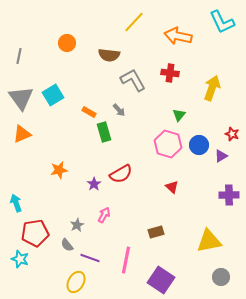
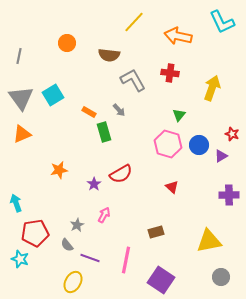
yellow ellipse: moved 3 px left
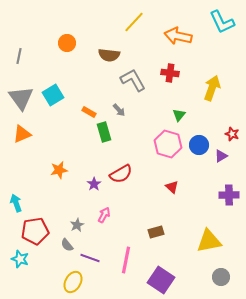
red pentagon: moved 2 px up
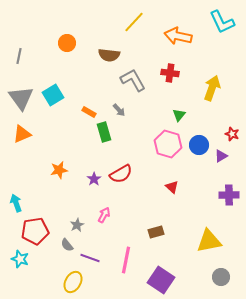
purple star: moved 5 px up
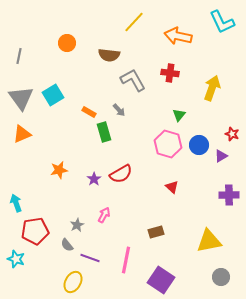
cyan star: moved 4 px left
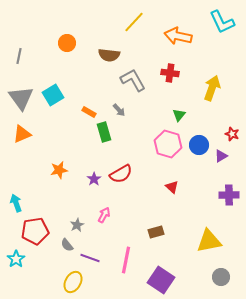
cyan star: rotated 18 degrees clockwise
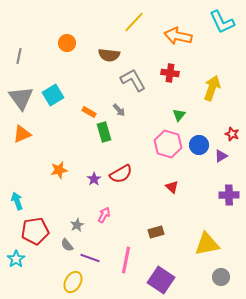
cyan arrow: moved 1 px right, 2 px up
yellow triangle: moved 2 px left, 3 px down
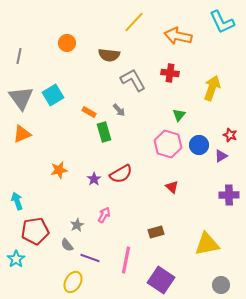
red star: moved 2 px left, 1 px down
gray circle: moved 8 px down
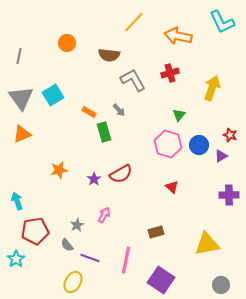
red cross: rotated 24 degrees counterclockwise
